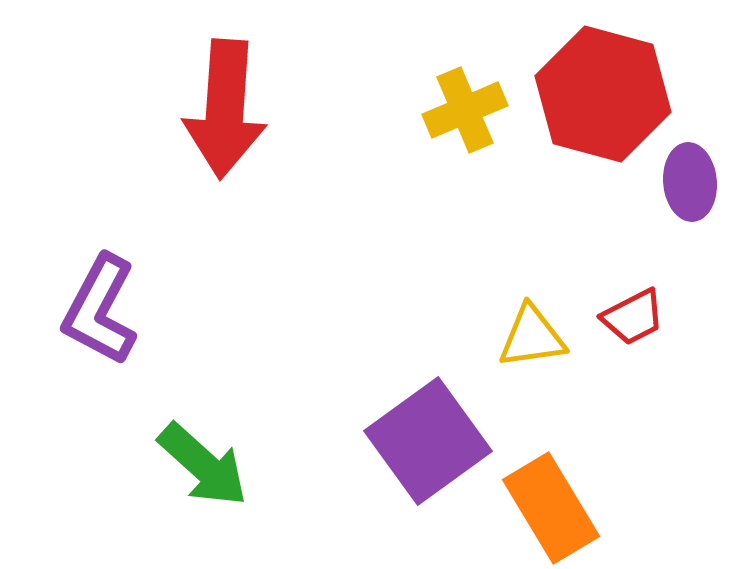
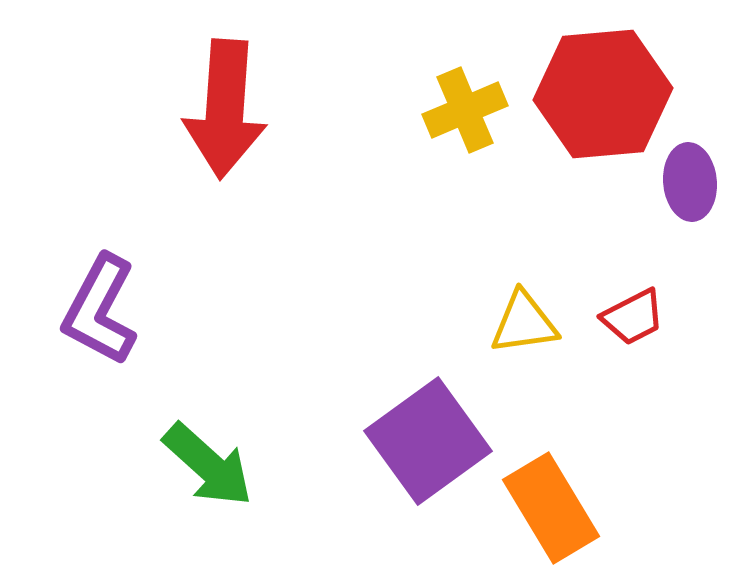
red hexagon: rotated 20 degrees counterclockwise
yellow triangle: moved 8 px left, 14 px up
green arrow: moved 5 px right
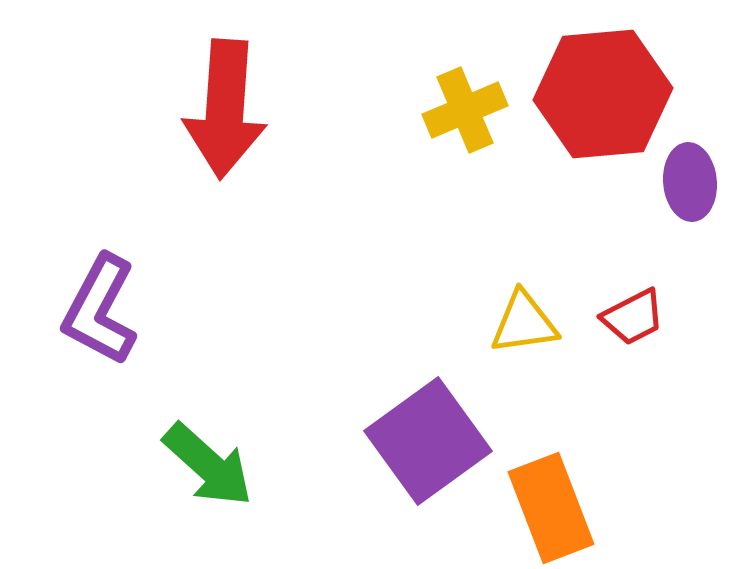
orange rectangle: rotated 10 degrees clockwise
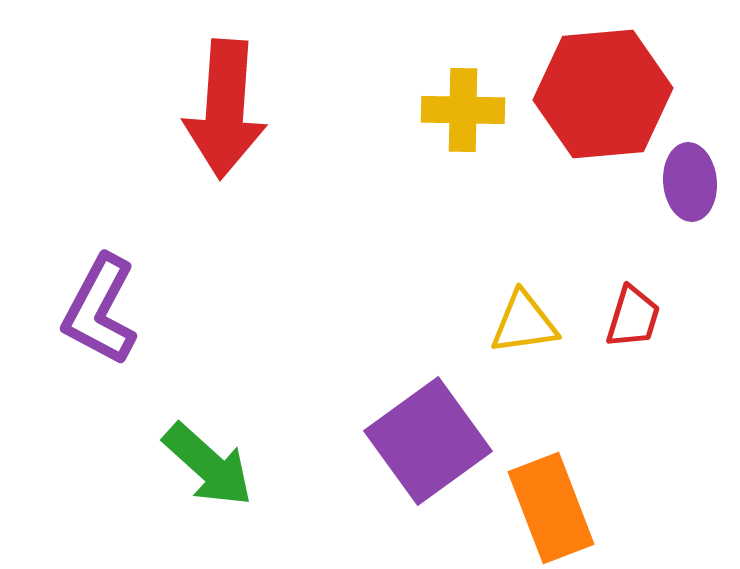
yellow cross: moved 2 px left; rotated 24 degrees clockwise
red trapezoid: rotated 46 degrees counterclockwise
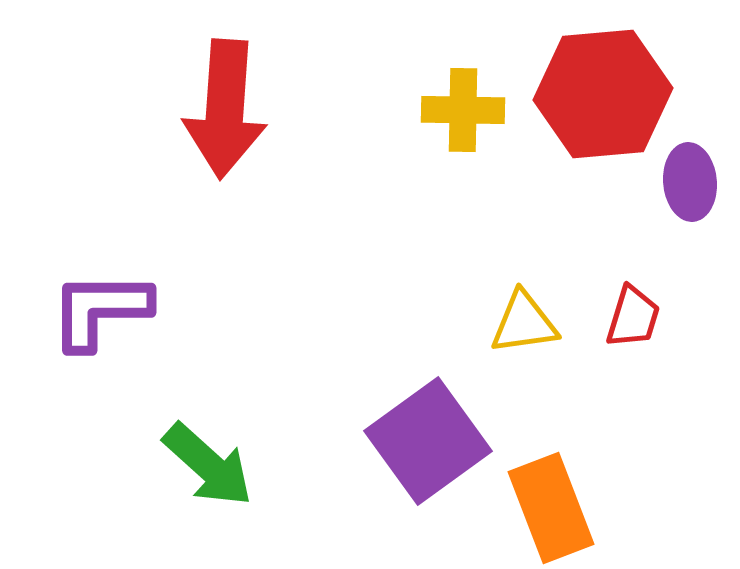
purple L-shape: rotated 62 degrees clockwise
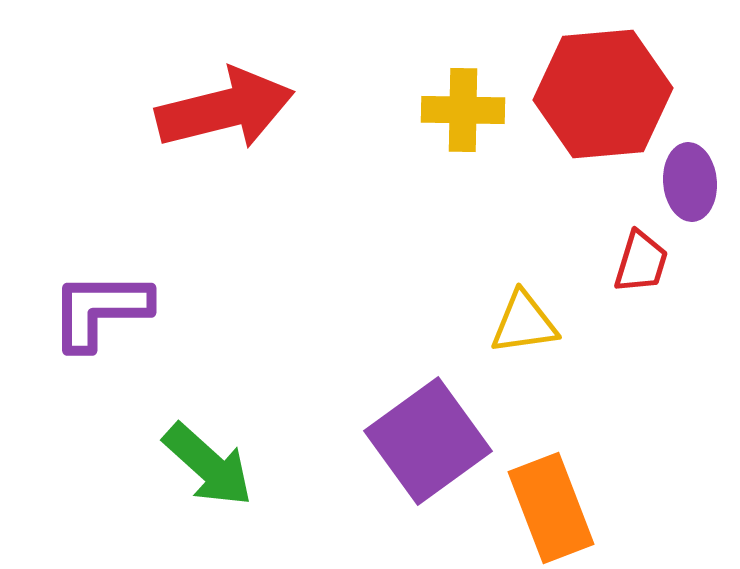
red arrow: rotated 108 degrees counterclockwise
red trapezoid: moved 8 px right, 55 px up
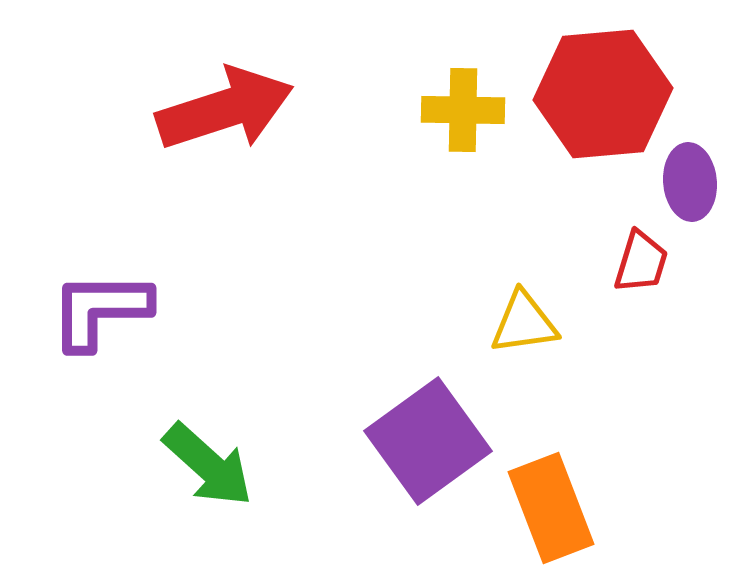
red arrow: rotated 4 degrees counterclockwise
